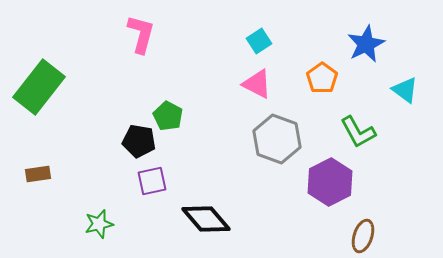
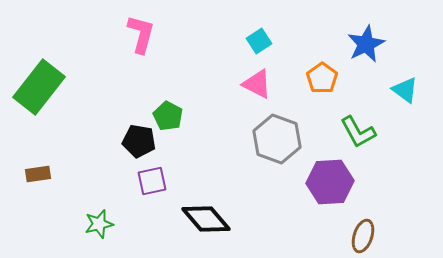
purple hexagon: rotated 24 degrees clockwise
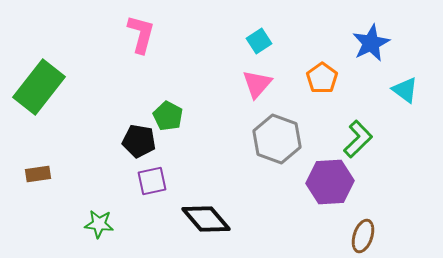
blue star: moved 5 px right, 1 px up
pink triangle: rotated 44 degrees clockwise
green L-shape: moved 7 px down; rotated 105 degrees counterclockwise
green star: rotated 20 degrees clockwise
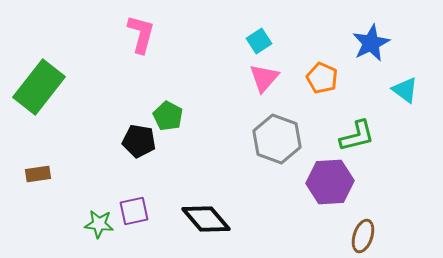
orange pentagon: rotated 12 degrees counterclockwise
pink triangle: moved 7 px right, 6 px up
green L-shape: moved 1 px left, 3 px up; rotated 30 degrees clockwise
purple square: moved 18 px left, 30 px down
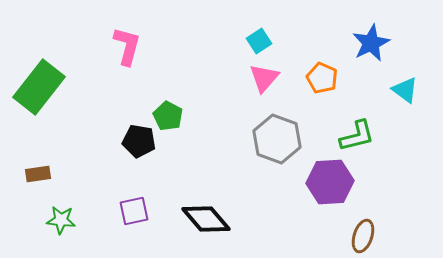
pink L-shape: moved 14 px left, 12 px down
green star: moved 38 px left, 4 px up
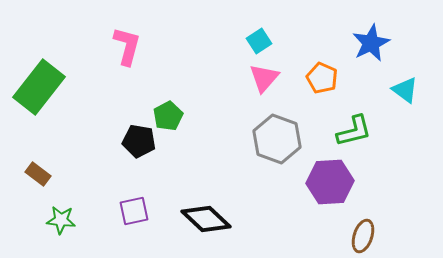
green pentagon: rotated 16 degrees clockwise
green L-shape: moved 3 px left, 5 px up
brown rectangle: rotated 45 degrees clockwise
black diamond: rotated 6 degrees counterclockwise
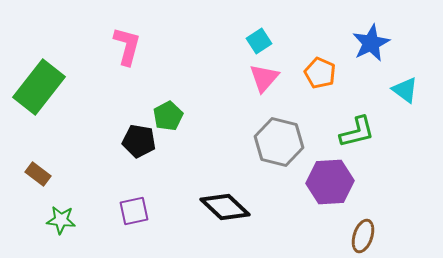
orange pentagon: moved 2 px left, 5 px up
green L-shape: moved 3 px right, 1 px down
gray hexagon: moved 2 px right, 3 px down; rotated 6 degrees counterclockwise
black diamond: moved 19 px right, 12 px up
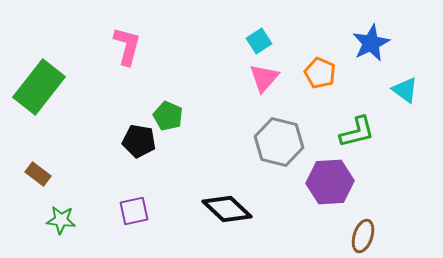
green pentagon: rotated 20 degrees counterclockwise
black diamond: moved 2 px right, 2 px down
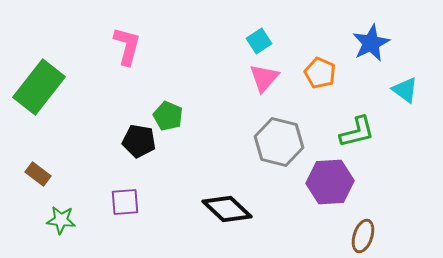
purple square: moved 9 px left, 9 px up; rotated 8 degrees clockwise
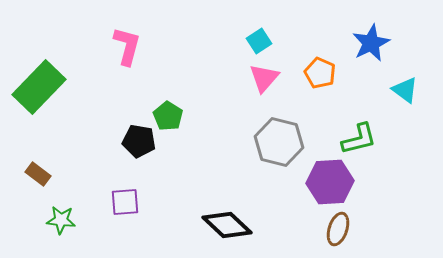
green rectangle: rotated 6 degrees clockwise
green pentagon: rotated 8 degrees clockwise
green L-shape: moved 2 px right, 7 px down
black diamond: moved 16 px down
brown ellipse: moved 25 px left, 7 px up
